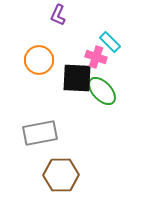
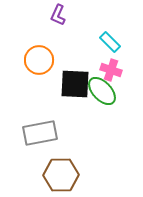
pink cross: moved 15 px right, 13 px down
black square: moved 2 px left, 6 px down
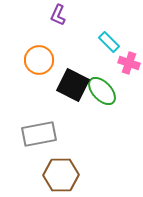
cyan rectangle: moved 1 px left
pink cross: moved 18 px right, 7 px up
black square: moved 2 px left, 1 px down; rotated 24 degrees clockwise
gray rectangle: moved 1 px left, 1 px down
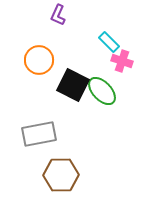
pink cross: moved 7 px left, 2 px up
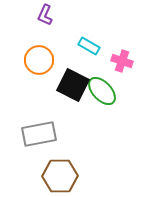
purple L-shape: moved 13 px left
cyan rectangle: moved 20 px left, 4 px down; rotated 15 degrees counterclockwise
brown hexagon: moved 1 px left, 1 px down
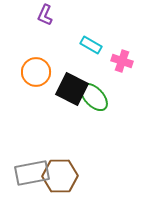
cyan rectangle: moved 2 px right, 1 px up
orange circle: moved 3 px left, 12 px down
black square: moved 1 px left, 4 px down
green ellipse: moved 8 px left, 6 px down
gray rectangle: moved 7 px left, 39 px down
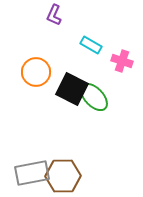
purple L-shape: moved 9 px right
brown hexagon: moved 3 px right
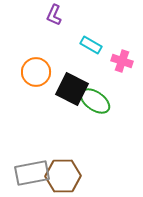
green ellipse: moved 1 px right, 4 px down; rotated 12 degrees counterclockwise
